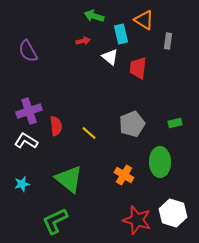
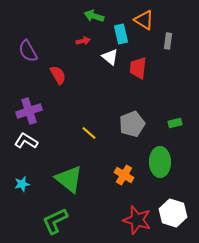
red semicircle: moved 2 px right, 51 px up; rotated 24 degrees counterclockwise
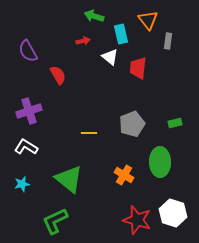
orange triangle: moved 4 px right; rotated 20 degrees clockwise
yellow line: rotated 42 degrees counterclockwise
white L-shape: moved 6 px down
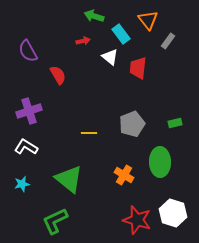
cyan rectangle: rotated 24 degrees counterclockwise
gray rectangle: rotated 28 degrees clockwise
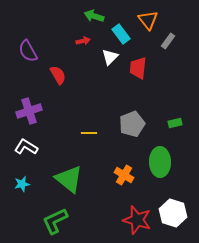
white triangle: rotated 36 degrees clockwise
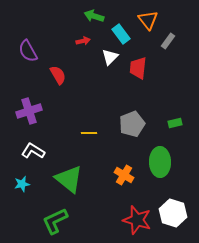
white L-shape: moved 7 px right, 4 px down
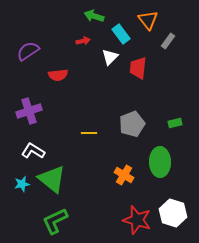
purple semicircle: rotated 85 degrees clockwise
red semicircle: rotated 114 degrees clockwise
green triangle: moved 17 px left
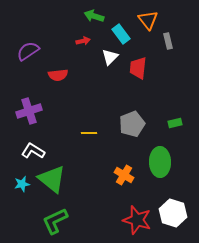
gray rectangle: rotated 49 degrees counterclockwise
